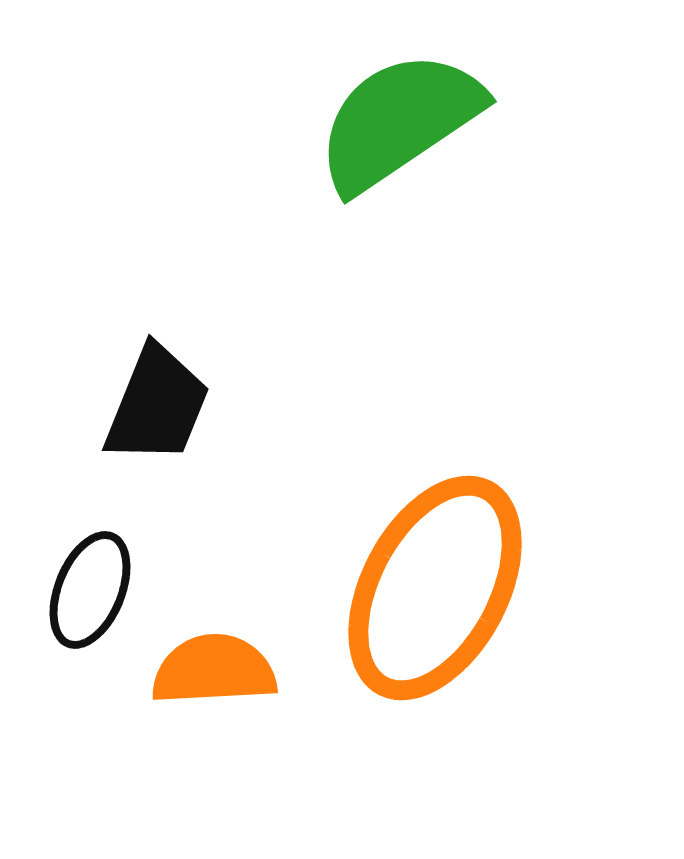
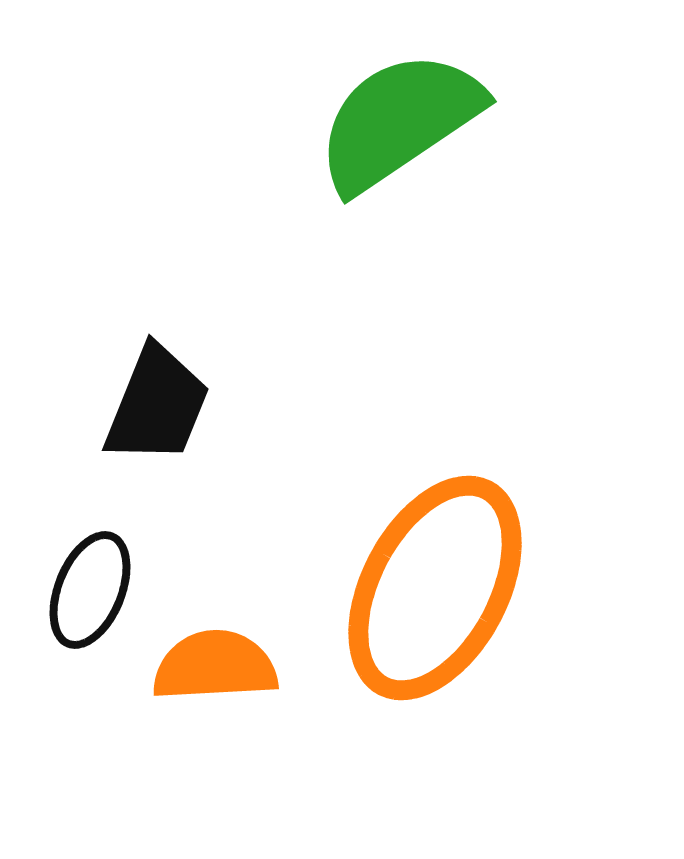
orange semicircle: moved 1 px right, 4 px up
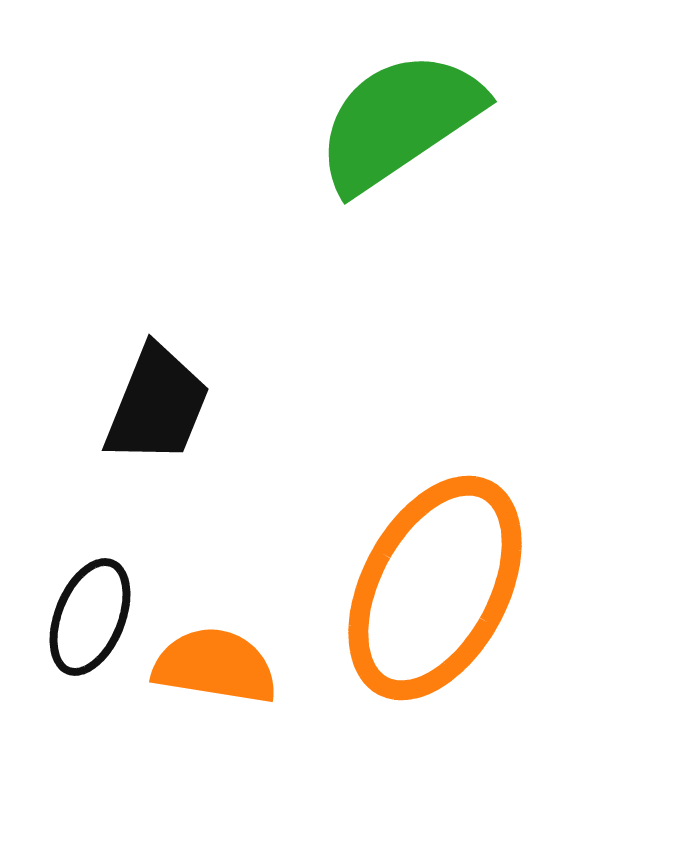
black ellipse: moved 27 px down
orange semicircle: rotated 12 degrees clockwise
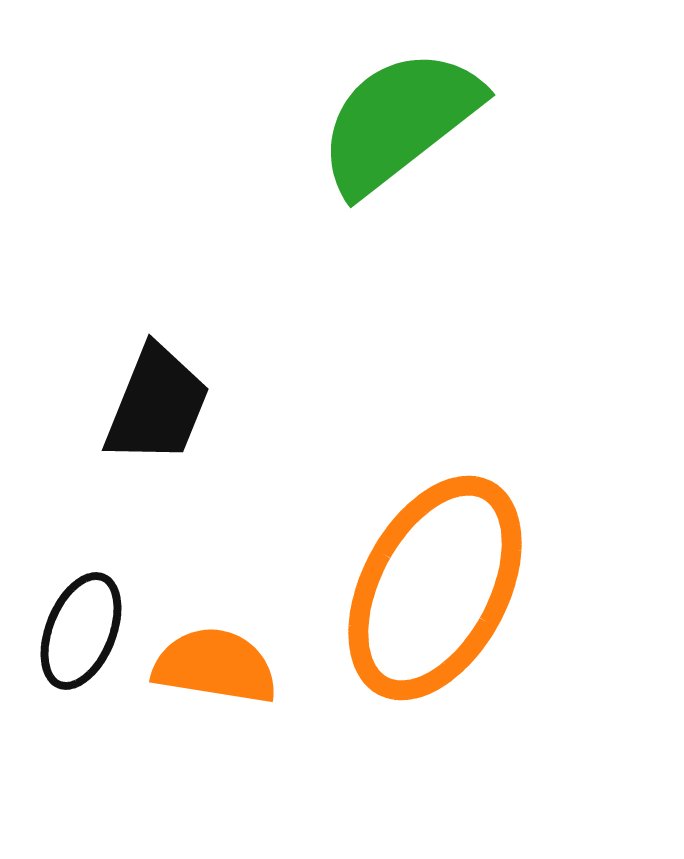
green semicircle: rotated 4 degrees counterclockwise
black ellipse: moved 9 px left, 14 px down
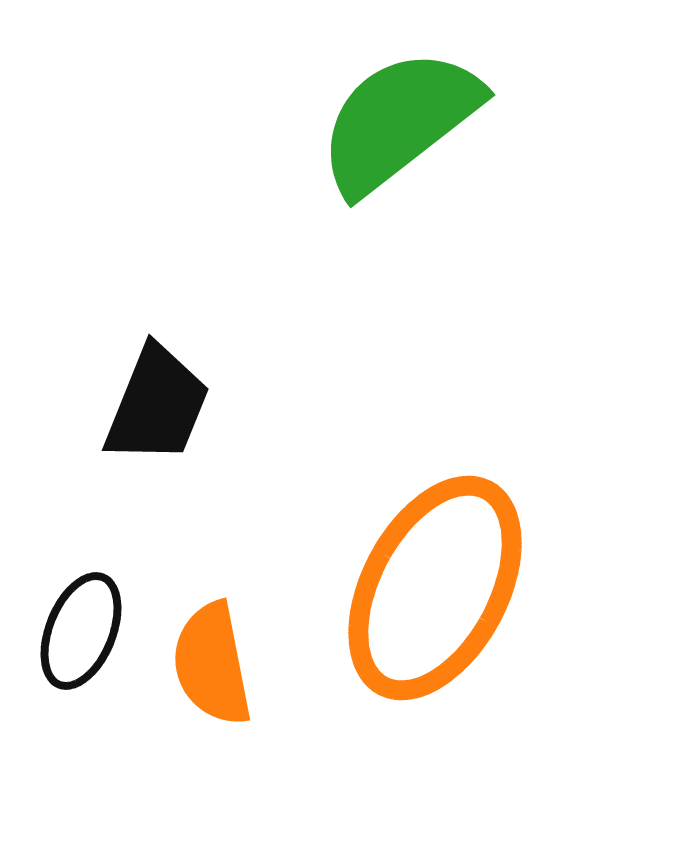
orange semicircle: moved 3 px left, 2 px up; rotated 110 degrees counterclockwise
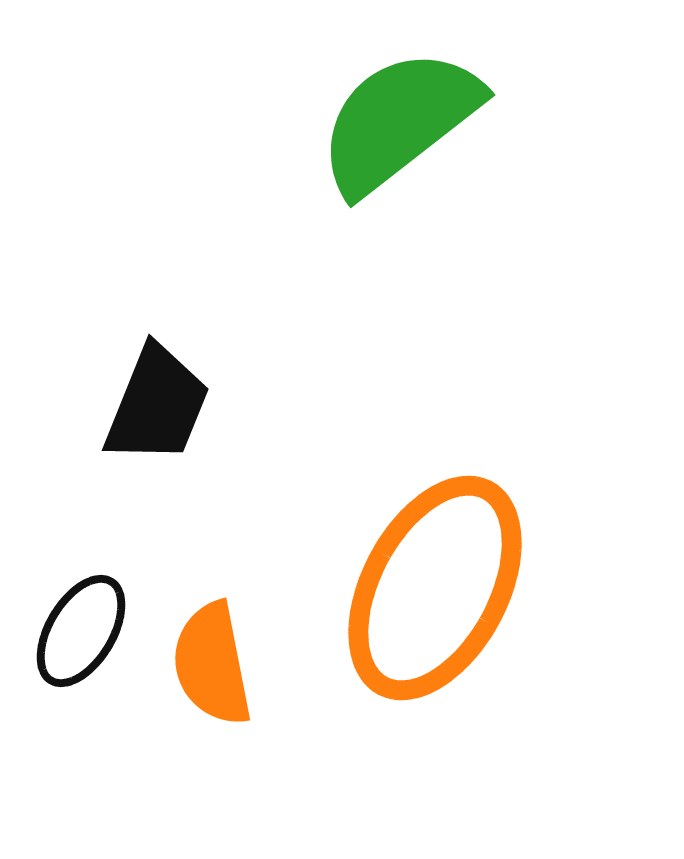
black ellipse: rotated 9 degrees clockwise
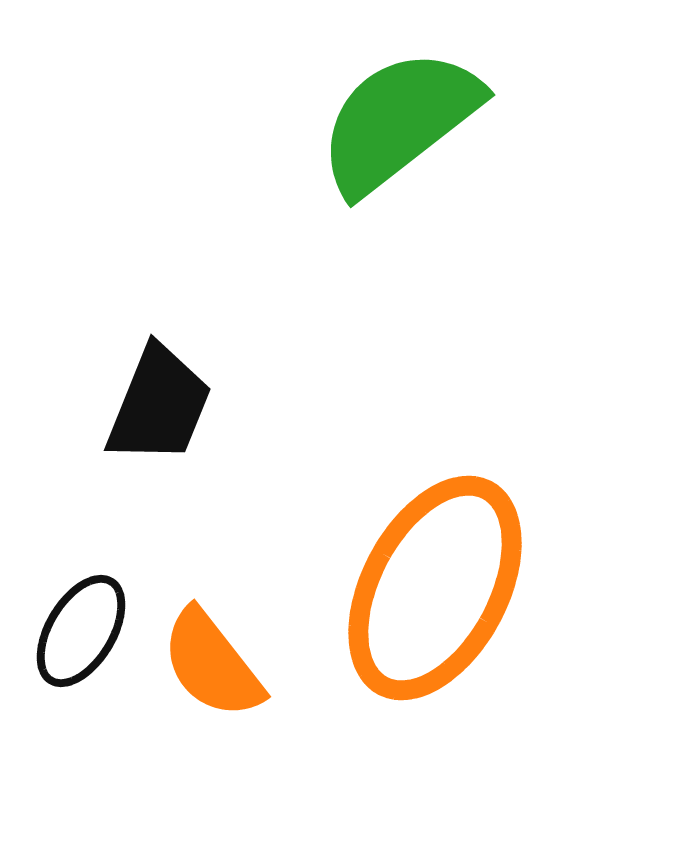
black trapezoid: moved 2 px right
orange semicircle: rotated 27 degrees counterclockwise
